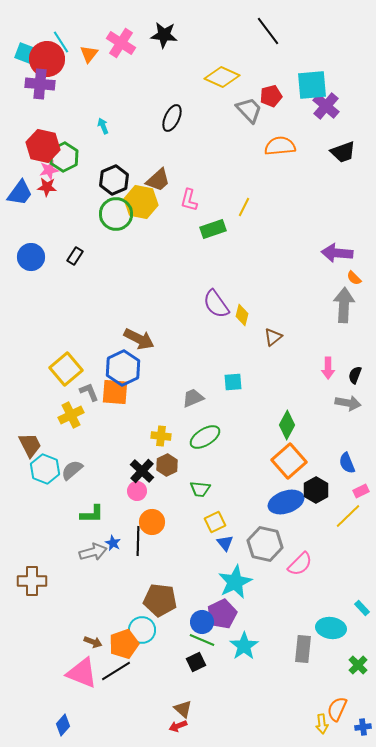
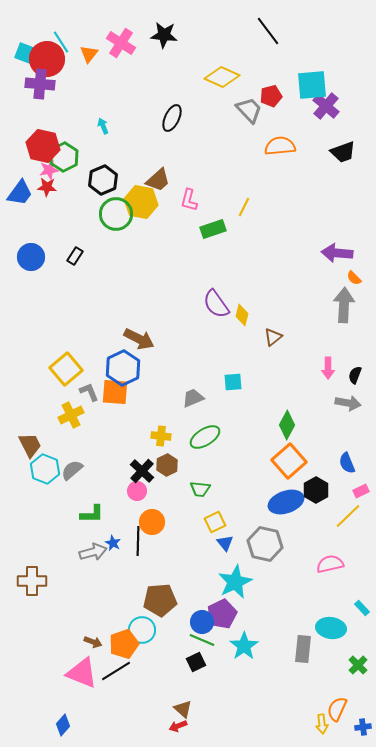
black hexagon at (114, 180): moved 11 px left
pink semicircle at (300, 564): moved 30 px right; rotated 148 degrees counterclockwise
brown pentagon at (160, 600): rotated 12 degrees counterclockwise
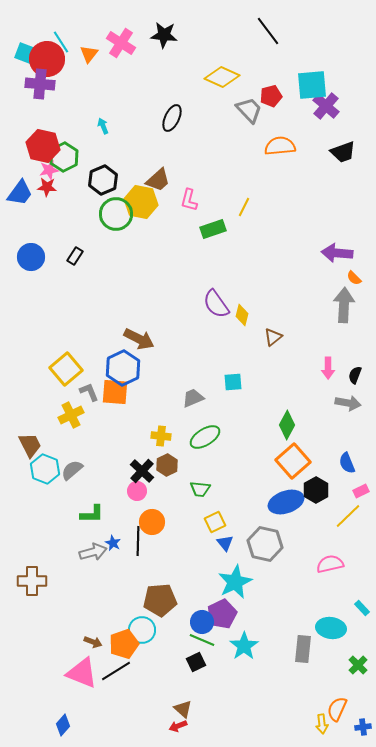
orange square at (289, 461): moved 4 px right
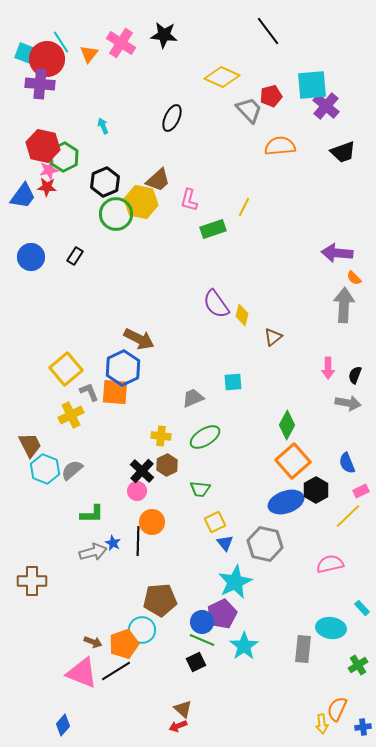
black hexagon at (103, 180): moved 2 px right, 2 px down
blue trapezoid at (20, 193): moved 3 px right, 3 px down
green cross at (358, 665): rotated 12 degrees clockwise
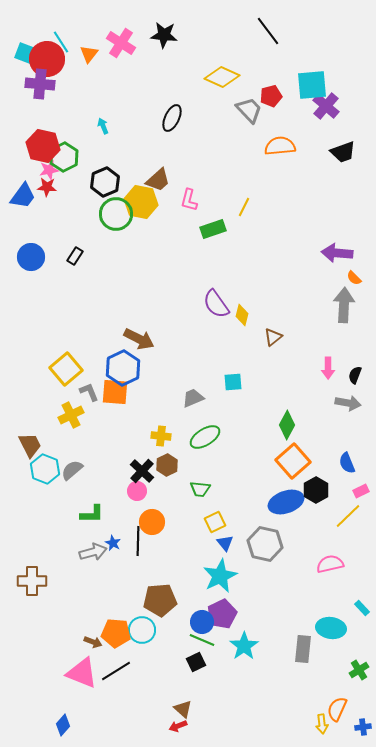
cyan star at (235, 582): moved 15 px left, 6 px up
orange pentagon at (124, 644): moved 8 px left, 11 px up; rotated 24 degrees clockwise
green cross at (358, 665): moved 1 px right, 5 px down
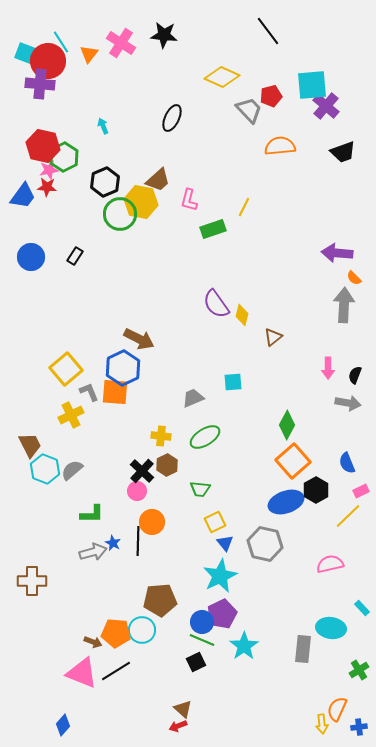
red circle at (47, 59): moved 1 px right, 2 px down
green circle at (116, 214): moved 4 px right
blue cross at (363, 727): moved 4 px left
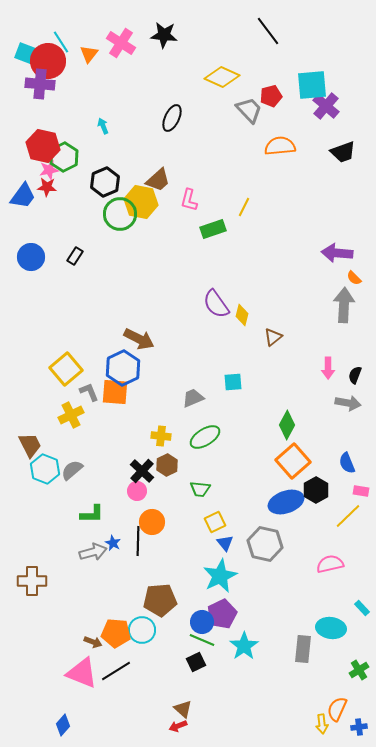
pink rectangle at (361, 491): rotated 35 degrees clockwise
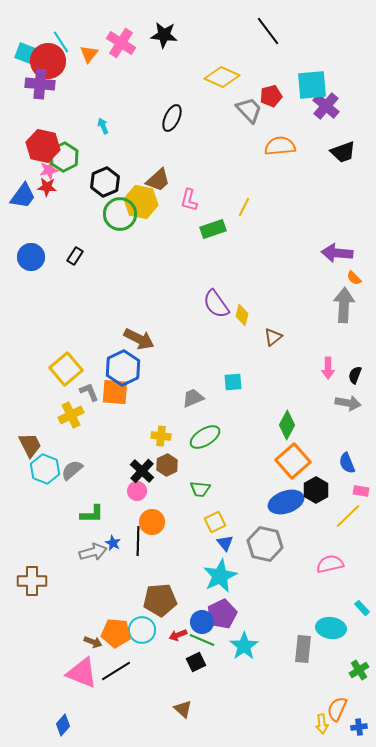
red arrow at (178, 726): moved 91 px up
